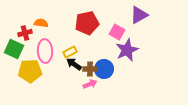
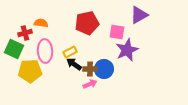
pink square: rotated 21 degrees counterclockwise
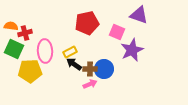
purple triangle: rotated 48 degrees clockwise
orange semicircle: moved 30 px left, 3 px down
pink square: rotated 14 degrees clockwise
purple star: moved 5 px right
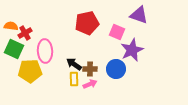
red cross: rotated 16 degrees counterclockwise
yellow rectangle: moved 4 px right, 27 px down; rotated 64 degrees counterclockwise
blue circle: moved 12 px right
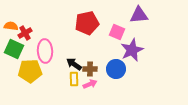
purple triangle: rotated 24 degrees counterclockwise
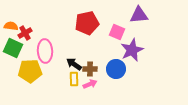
green square: moved 1 px left, 1 px up
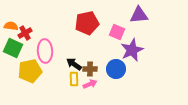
yellow pentagon: rotated 10 degrees counterclockwise
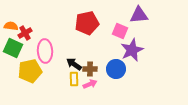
pink square: moved 3 px right, 1 px up
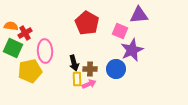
red pentagon: rotated 30 degrees counterclockwise
black arrow: moved 1 px up; rotated 140 degrees counterclockwise
yellow rectangle: moved 3 px right
pink arrow: moved 1 px left
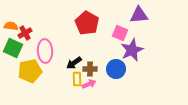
pink square: moved 2 px down
black arrow: rotated 70 degrees clockwise
